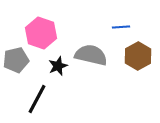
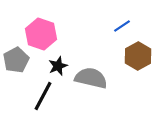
blue line: moved 1 px right, 1 px up; rotated 30 degrees counterclockwise
pink hexagon: moved 1 px down
gray semicircle: moved 23 px down
gray pentagon: rotated 15 degrees counterclockwise
black line: moved 6 px right, 3 px up
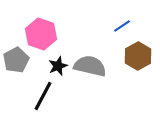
gray semicircle: moved 1 px left, 12 px up
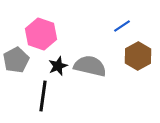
black line: rotated 20 degrees counterclockwise
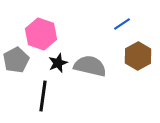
blue line: moved 2 px up
black star: moved 3 px up
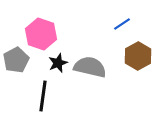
gray semicircle: moved 1 px down
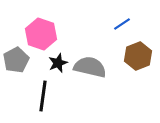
brown hexagon: rotated 8 degrees clockwise
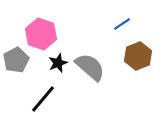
gray semicircle: rotated 28 degrees clockwise
black line: moved 3 px down; rotated 32 degrees clockwise
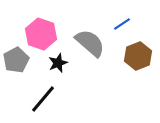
gray semicircle: moved 24 px up
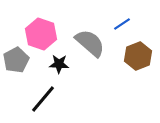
black star: moved 1 px right, 1 px down; rotated 24 degrees clockwise
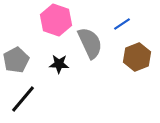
pink hexagon: moved 15 px right, 14 px up
gray semicircle: rotated 24 degrees clockwise
brown hexagon: moved 1 px left, 1 px down
black line: moved 20 px left
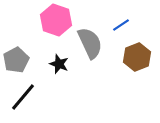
blue line: moved 1 px left, 1 px down
black star: rotated 18 degrees clockwise
black line: moved 2 px up
